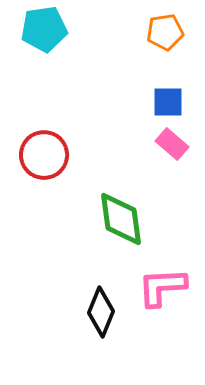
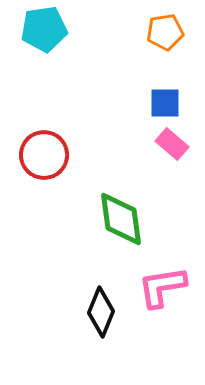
blue square: moved 3 px left, 1 px down
pink L-shape: rotated 6 degrees counterclockwise
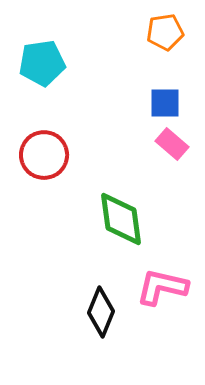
cyan pentagon: moved 2 px left, 34 px down
pink L-shape: rotated 22 degrees clockwise
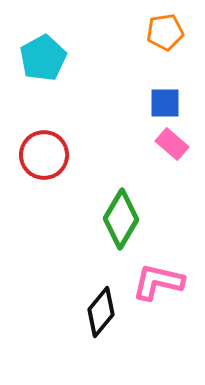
cyan pentagon: moved 1 px right, 5 px up; rotated 21 degrees counterclockwise
green diamond: rotated 38 degrees clockwise
pink L-shape: moved 4 px left, 5 px up
black diamond: rotated 18 degrees clockwise
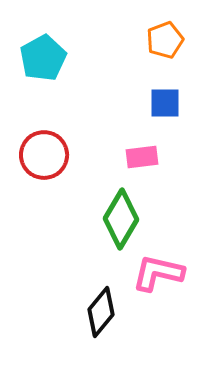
orange pentagon: moved 8 px down; rotated 12 degrees counterclockwise
pink rectangle: moved 30 px left, 13 px down; rotated 48 degrees counterclockwise
pink L-shape: moved 9 px up
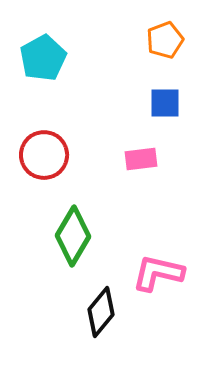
pink rectangle: moved 1 px left, 2 px down
green diamond: moved 48 px left, 17 px down
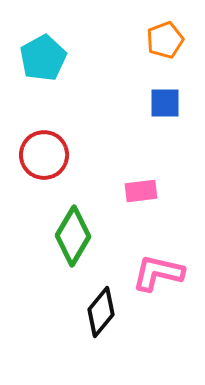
pink rectangle: moved 32 px down
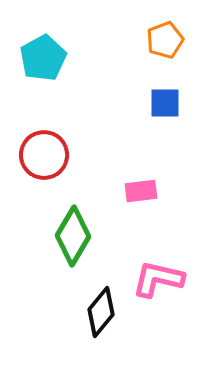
pink L-shape: moved 6 px down
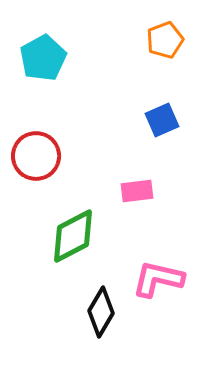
blue square: moved 3 px left, 17 px down; rotated 24 degrees counterclockwise
red circle: moved 8 px left, 1 px down
pink rectangle: moved 4 px left
green diamond: rotated 32 degrees clockwise
black diamond: rotated 9 degrees counterclockwise
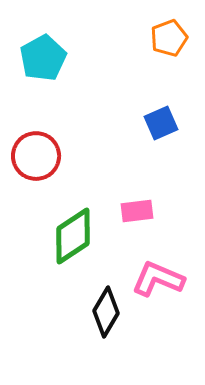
orange pentagon: moved 4 px right, 2 px up
blue square: moved 1 px left, 3 px down
pink rectangle: moved 20 px down
green diamond: rotated 6 degrees counterclockwise
pink L-shape: rotated 10 degrees clockwise
black diamond: moved 5 px right
